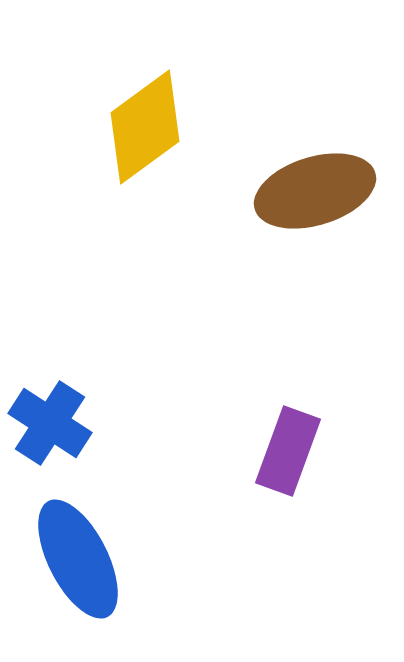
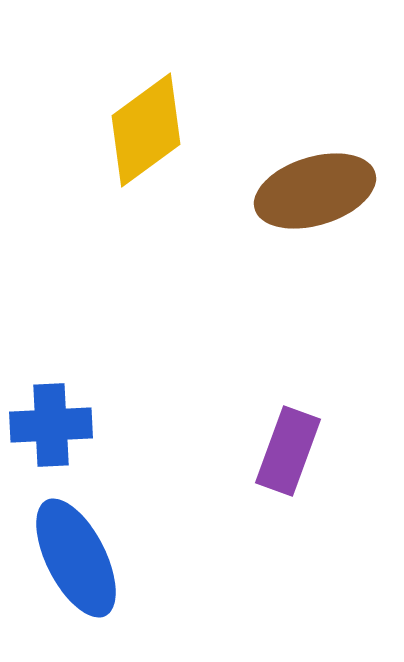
yellow diamond: moved 1 px right, 3 px down
blue cross: moved 1 px right, 2 px down; rotated 36 degrees counterclockwise
blue ellipse: moved 2 px left, 1 px up
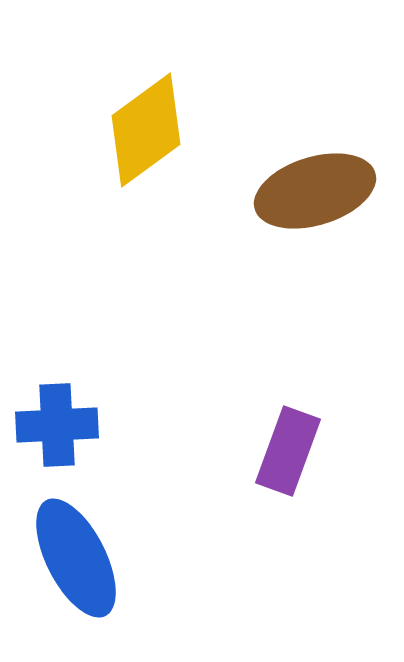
blue cross: moved 6 px right
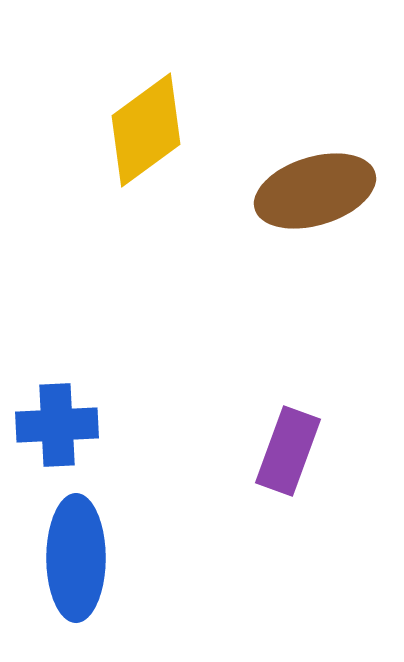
blue ellipse: rotated 27 degrees clockwise
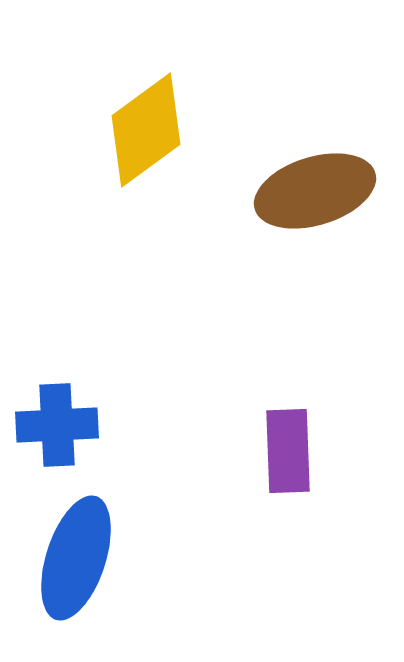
purple rectangle: rotated 22 degrees counterclockwise
blue ellipse: rotated 18 degrees clockwise
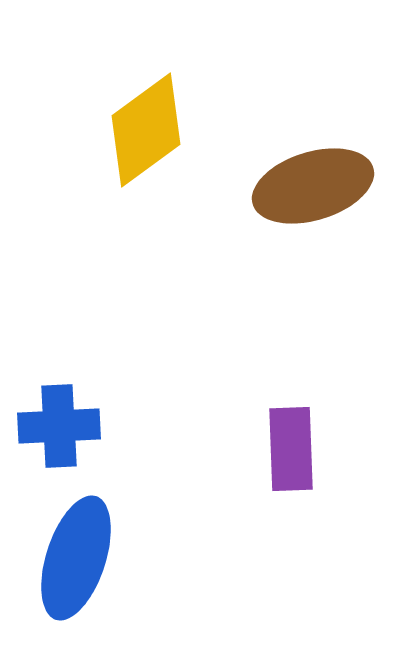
brown ellipse: moved 2 px left, 5 px up
blue cross: moved 2 px right, 1 px down
purple rectangle: moved 3 px right, 2 px up
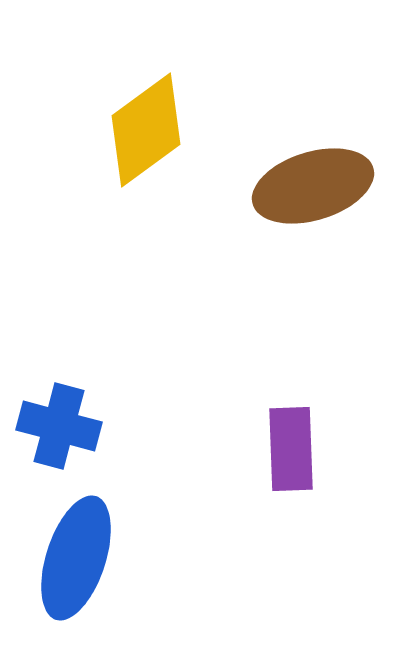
blue cross: rotated 18 degrees clockwise
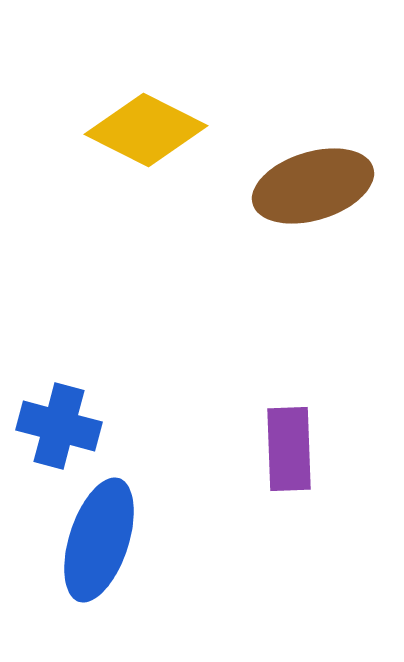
yellow diamond: rotated 63 degrees clockwise
purple rectangle: moved 2 px left
blue ellipse: moved 23 px right, 18 px up
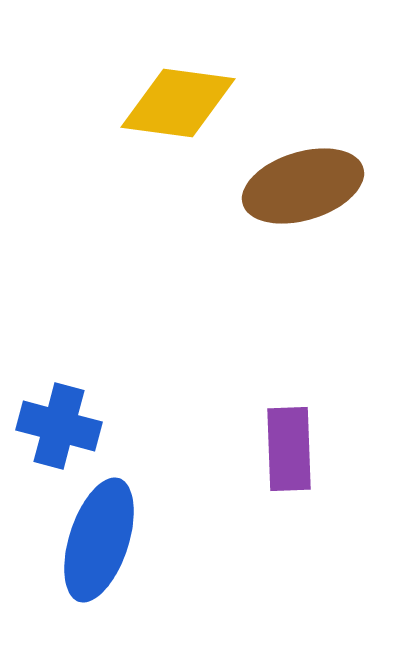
yellow diamond: moved 32 px right, 27 px up; rotated 19 degrees counterclockwise
brown ellipse: moved 10 px left
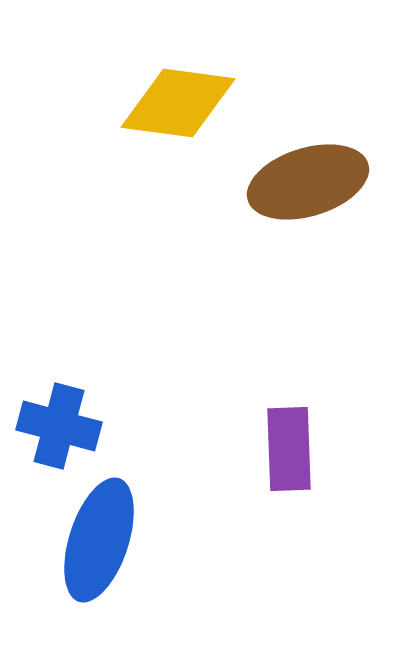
brown ellipse: moved 5 px right, 4 px up
